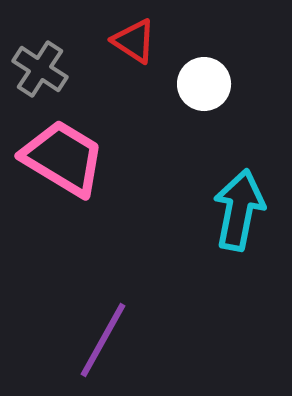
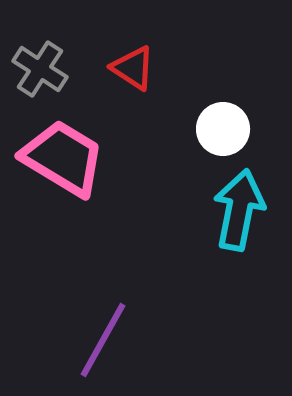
red triangle: moved 1 px left, 27 px down
white circle: moved 19 px right, 45 px down
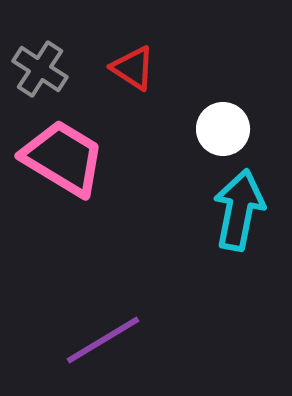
purple line: rotated 30 degrees clockwise
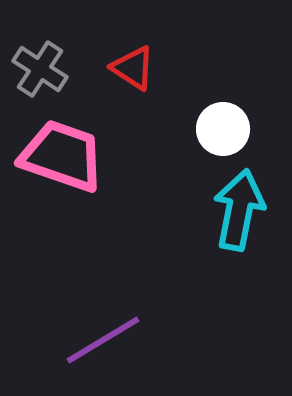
pink trapezoid: moved 1 px left, 2 px up; rotated 12 degrees counterclockwise
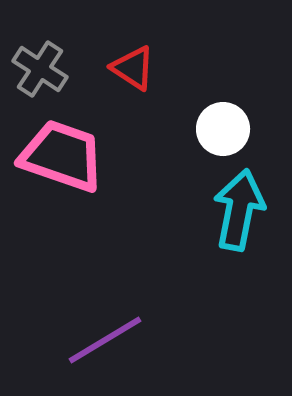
purple line: moved 2 px right
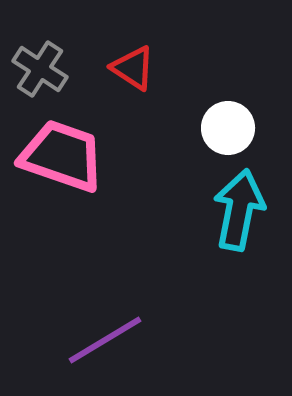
white circle: moved 5 px right, 1 px up
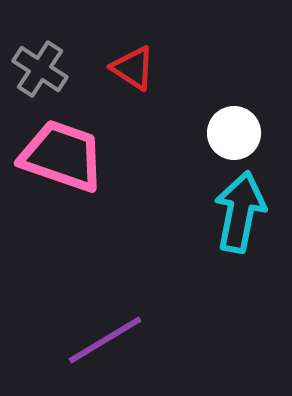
white circle: moved 6 px right, 5 px down
cyan arrow: moved 1 px right, 2 px down
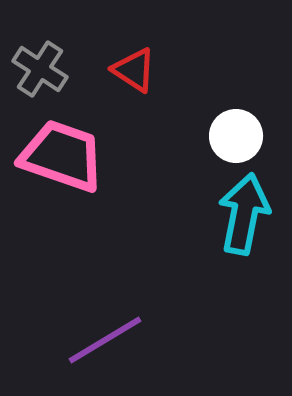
red triangle: moved 1 px right, 2 px down
white circle: moved 2 px right, 3 px down
cyan arrow: moved 4 px right, 2 px down
